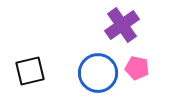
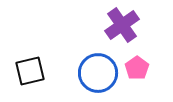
pink pentagon: rotated 25 degrees clockwise
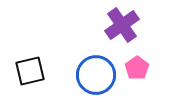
blue circle: moved 2 px left, 2 px down
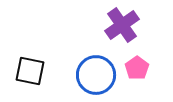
black square: rotated 24 degrees clockwise
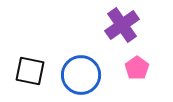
blue circle: moved 15 px left
